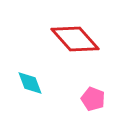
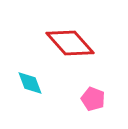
red diamond: moved 5 px left, 4 px down
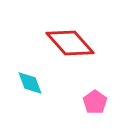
pink pentagon: moved 2 px right, 3 px down; rotated 15 degrees clockwise
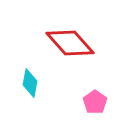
cyan diamond: rotated 32 degrees clockwise
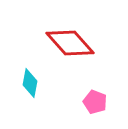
pink pentagon: rotated 15 degrees counterclockwise
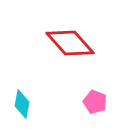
cyan diamond: moved 8 px left, 21 px down
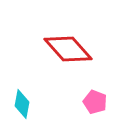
red diamond: moved 2 px left, 6 px down
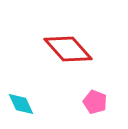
cyan diamond: moved 1 px left; rotated 36 degrees counterclockwise
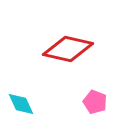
red diamond: rotated 36 degrees counterclockwise
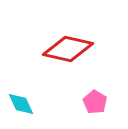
pink pentagon: rotated 10 degrees clockwise
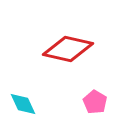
cyan diamond: moved 2 px right
